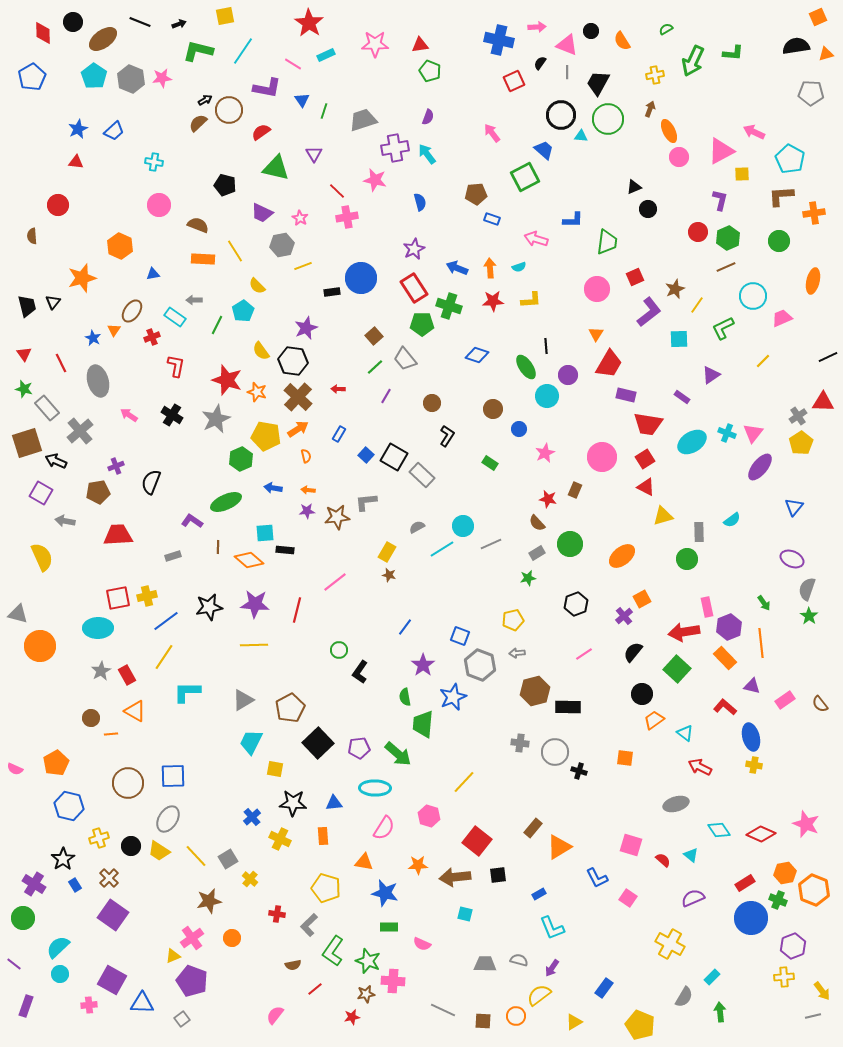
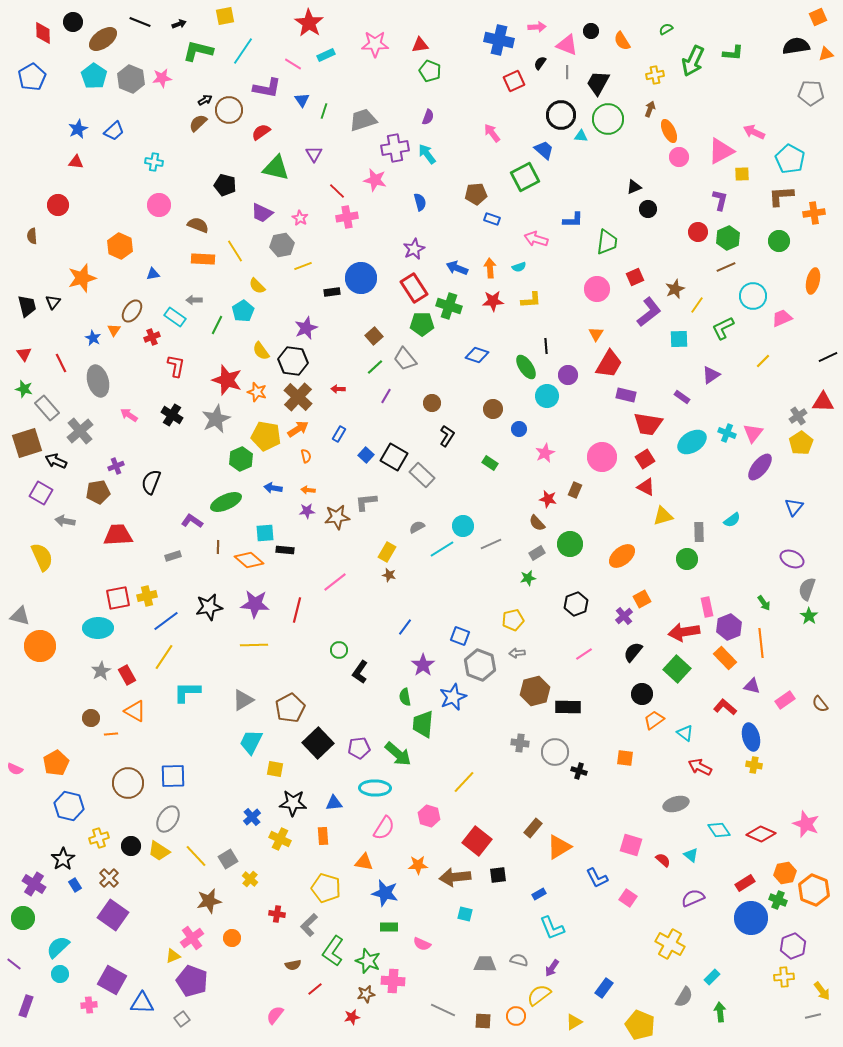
gray triangle at (18, 614): moved 2 px right, 2 px down
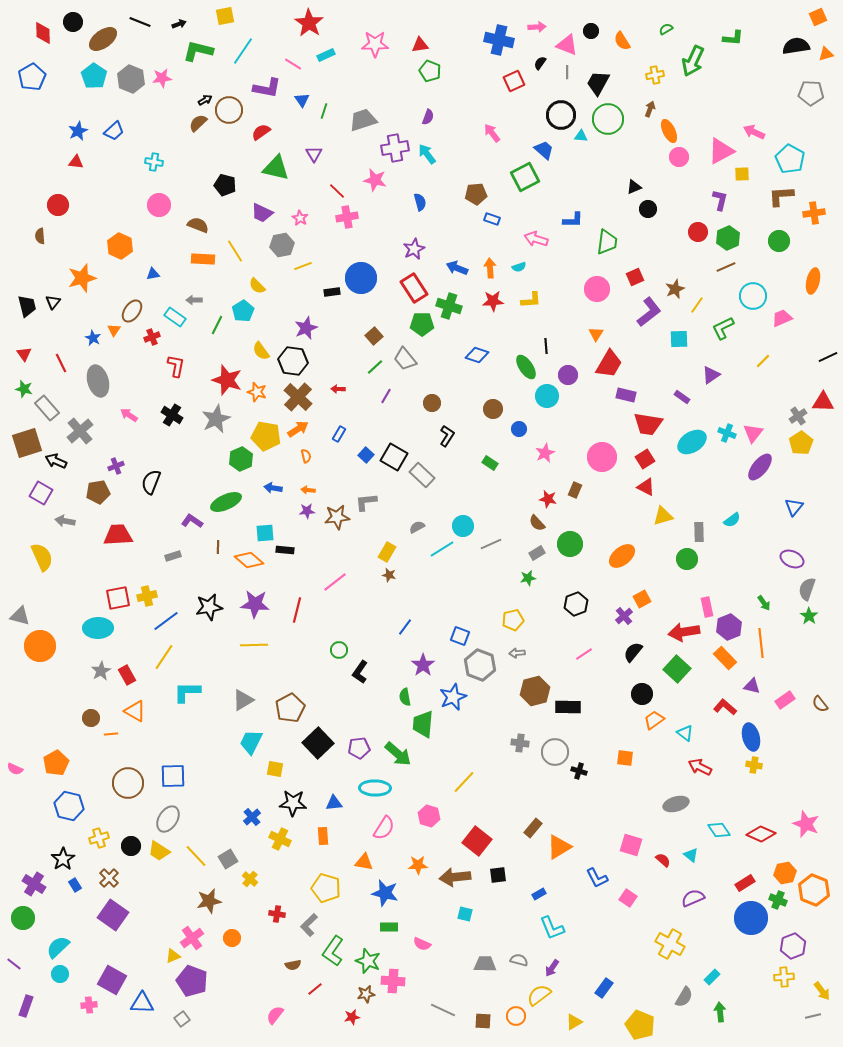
green L-shape at (733, 53): moved 15 px up
blue star at (78, 129): moved 2 px down
brown semicircle at (32, 236): moved 8 px right
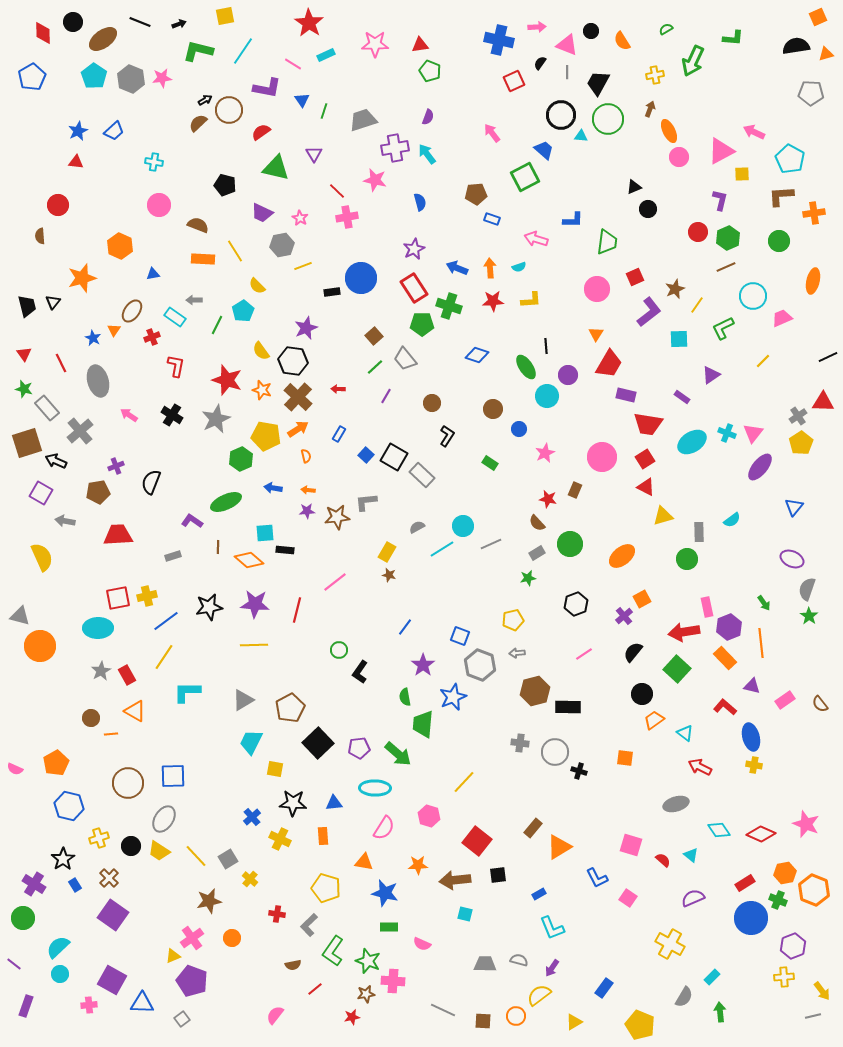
orange star at (257, 392): moved 5 px right, 2 px up
gray ellipse at (168, 819): moved 4 px left
brown arrow at (455, 877): moved 3 px down
